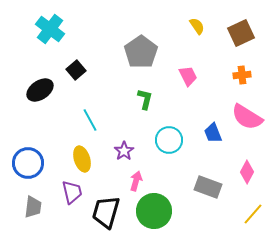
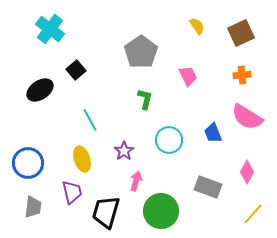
green circle: moved 7 px right
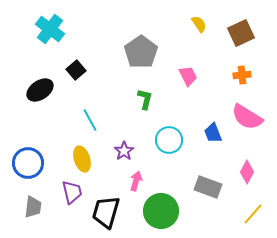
yellow semicircle: moved 2 px right, 2 px up
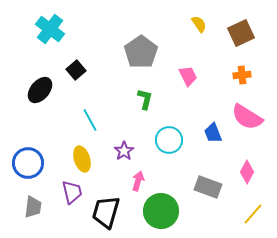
black ellipse: rotated 16 degrees counterclockwise
pink arrow: moved 2 px right
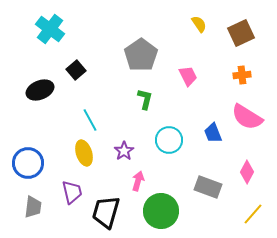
gray pentagon: moved 3 px down
black ellipse: rotated 28 degrees clockwise
yellow ellipse: moved 2 px right, 6 px up
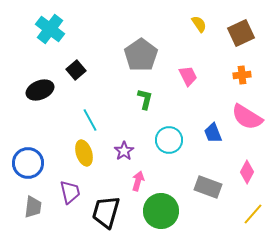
purple trapezoid: moved 2 px left
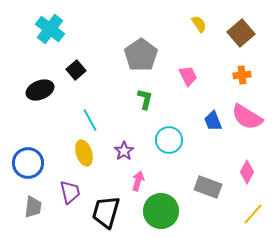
brown square: rotated 16 degrees counterclockwise
blue trapezoid: moved 12 px up
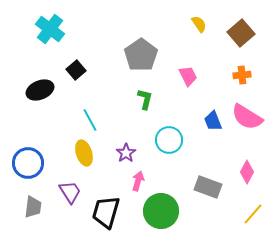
purple star: moved 2 px right, 2 px down
purple trapezoid: rotated 20 degrees counterclockwise
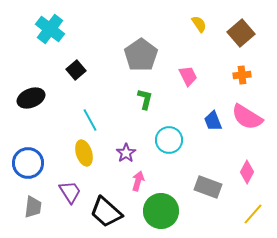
black ellipse: moved 9 px left, 8 px down
black trapezoid: rotated 64 degrees counterclockwise
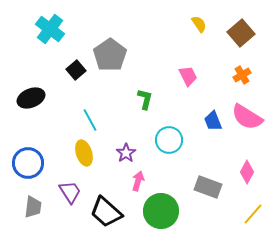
gray pentagon: moved 31 px left
orange cross: rotated 24 degrees counterclockwise
